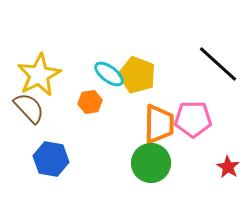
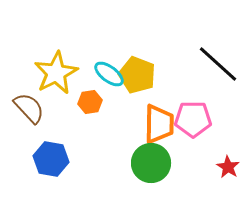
yellow star: moved 17 px right, 2 px up
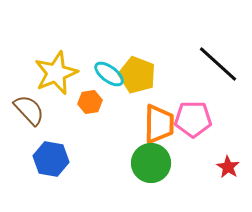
yellow star: rotated 6 degrees clockwise
brown semicircle: moved 2 px down
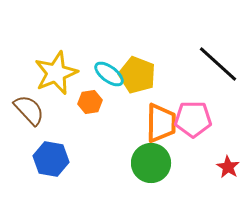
orange trapezoid: moved 2 px right, 1 px up
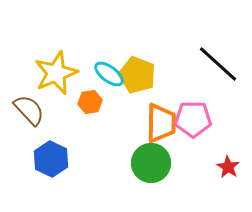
blue hexagon: rotated 16 degrees clockwise
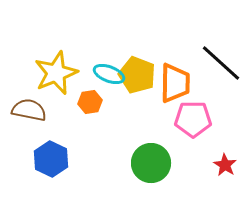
black line: moved 3 px right, 1 px up
cyan ellipse: rotated 16 degrees counterclockwise
brown semicircle: rotated 36 degrees counterclockwise
orange trapezoid: moved 14 px right, 40 px up
red star: moved 3 px left, 2 px up
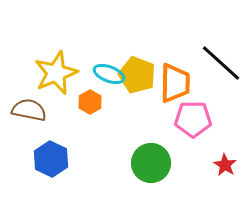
orange hexagon: rotated 20 degrees counterclockwise
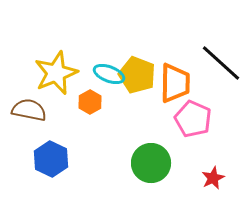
pink pentagon: rotated 24 degrees clockwise
red star: moved 12 px left, 13 px down; rotated 15 degrees clockwise
